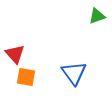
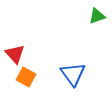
blue triangle: moved 1 px left, 1 px down
orange square: rotated 18 degrees clockwise
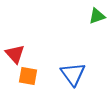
orange square: moved 2 px right, 1 px up; rotated 18 degrees counterclockwise
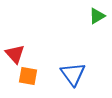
green triangle: rotated 12 degrees counterclockwise
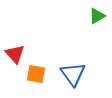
orange square: moved 8 px right, 2 px up
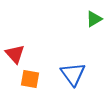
green triangle: moved 3 px left, 3 px down
orange square: moved 6 px left, 5 px down
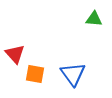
green triangle: rotated 36 degrees clockwise
orange square: moved 5 px right, 5 px up
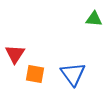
red triangle: rotated 15 degrees clockwise
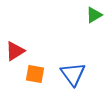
green triangle: moved 4 px up; rotated 36 degrees counterclockwise
red triangle: moved 3 px up; rotated 25 degrees clockwise
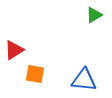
red triangle: moved 1 px left, 1 px up
blue triangle: moved 11 px right, 6 px down; rotated 48 degrees counterclockwise
